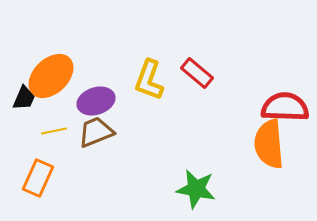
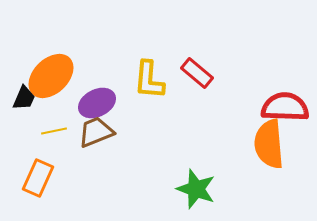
yellow L-shape: rotated 15 degrees counterclockwise
purple ellipse: moved 1 px right, 2 px down; rotated 9 degrees counterclockwise
green star: rotated 9 degrees clockwise
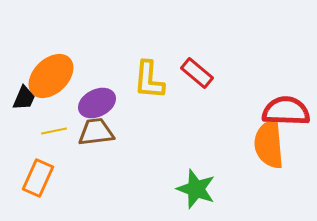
red semicircle: moved 1 px right, 4 px down
brown trapezoid: rotated 15 degrees clockwise
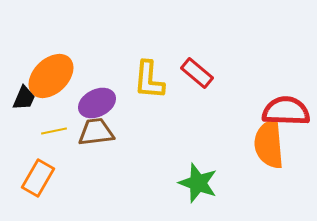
orange rectangle: rotated 6 degrees clockwise
green star: moved 2 px right, 6 px up
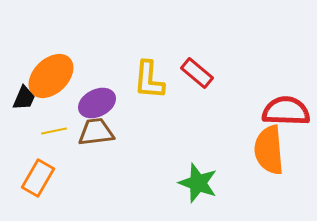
orange semicircle: moved 6 px down
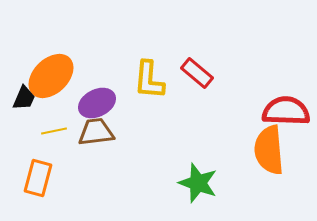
orange rectangle: rotated 15 degrees counterclockwise
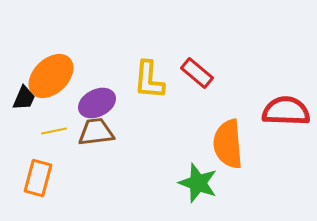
orange semicircle: moved 41 px left, 6 px up
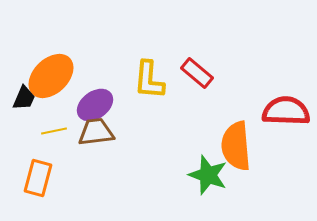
purple ellipse: moved 2 px left, 2 px down; rotated 9 degrees counterclockwise
orange semicircle: moved 8 px right, 2 px down
green star: moved 10 px right, 8 px up
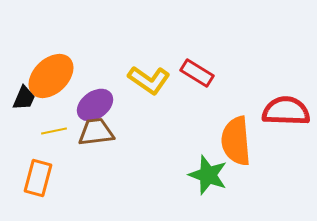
red rectangle: rotated 8 degrees counterclockwise
yellow L-shape: rotated 60 degrees counterclockwise
orange semicircle: moved 5 px up
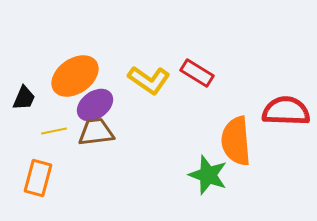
orange ellipse: moved 24 px right; rotated 9 degrees clockwise
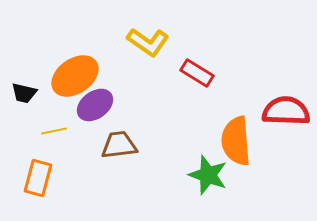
yellow L-shape: moved 1 px left, 38 px up
black trapezoid: moved 5 px up; rotated 80 degrees clockwise
brown trapezoid: moved 23 px right, 13 px down
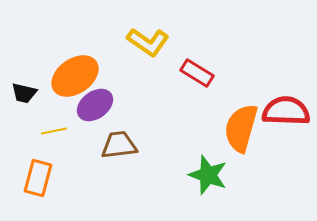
orange semicircle: moved 5 px right, 13 px up; rotated 21 degrees clockwise
